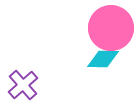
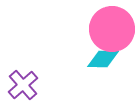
pink circle: moved 1 px right, 1 px down
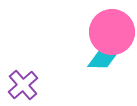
pink circle: moved 3 px down
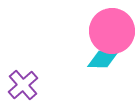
pink circle: moved 1 px up
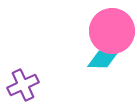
purple cross: rotated 16 degrees clockwise
